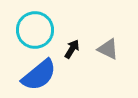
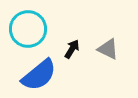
cyan circle: moved 7 px left, 1 px up
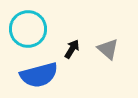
gray triangle: rotated 15 degrees clockwise
blue semicircle: rotated 24 degrees clockwise
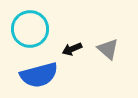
cyan circle: moved 2 px right
black arrow: rotated 144 degrees counterclockwise
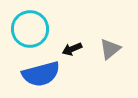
gray triangle: moved 2 px right; rotated 40 degrees clockwise
blue semicircle: moved 2 px right, 1 px up
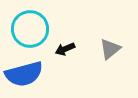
black arrow: moved 7 px left
blue semicircle: moved 17 px left
